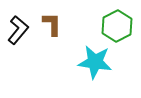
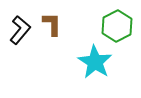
black L-shape: moved 2 px right
cyan star: rotated 24 degrees clockwise
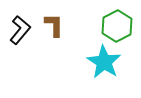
brown L-shape: moved 2 px right, 1 px down
cyan star: moved 9 px right
